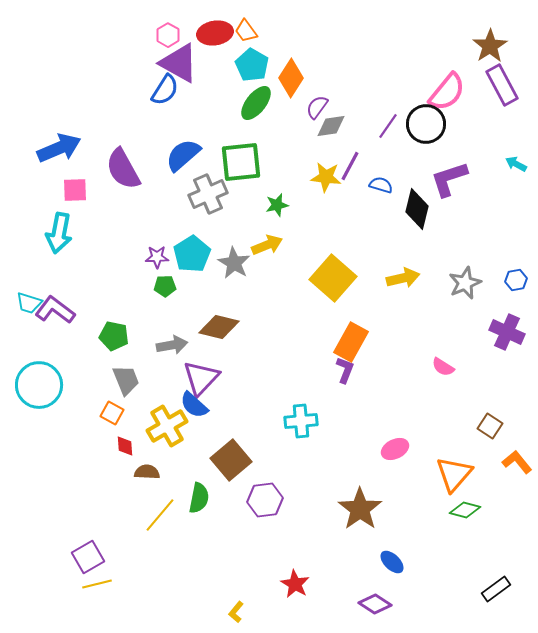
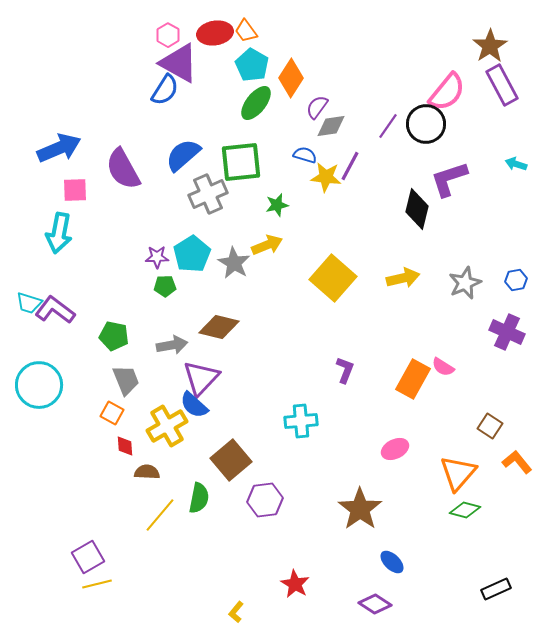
cyan arrow at (516, 164): rotated 10 degrees counterclockwise
blue semicircle at (381, 185): moved 76 px left, 30 px up
orange rectangle at (351, 342): moved 62 px right, 37 px down
orange triangle at (454, 474): moved 4 px right, 1 px up
black rectangle at (496, 589): rotated 12 degrees clockwise
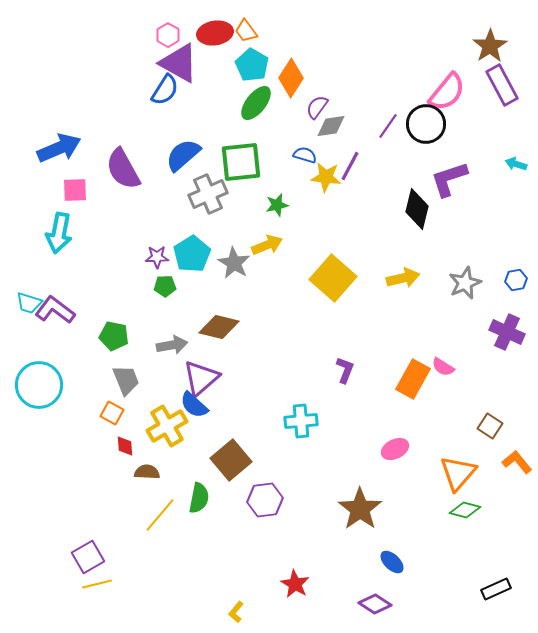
purple triangle at (201, 378): rotated 6 degrees clockwise
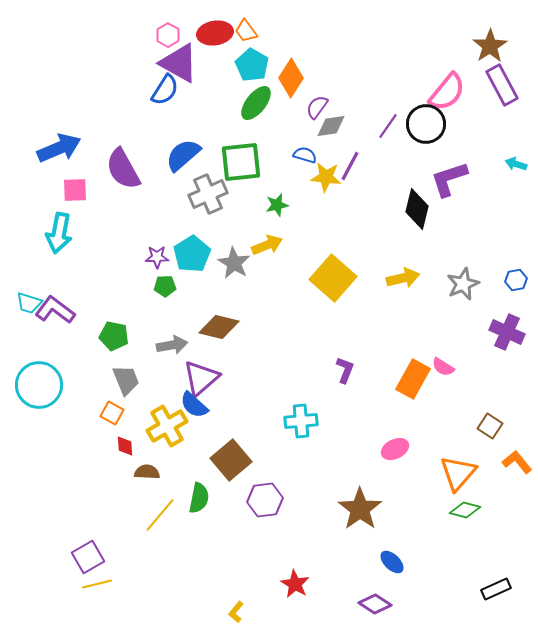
gray star at (465, 283): moved 2 px left, 1 px down
